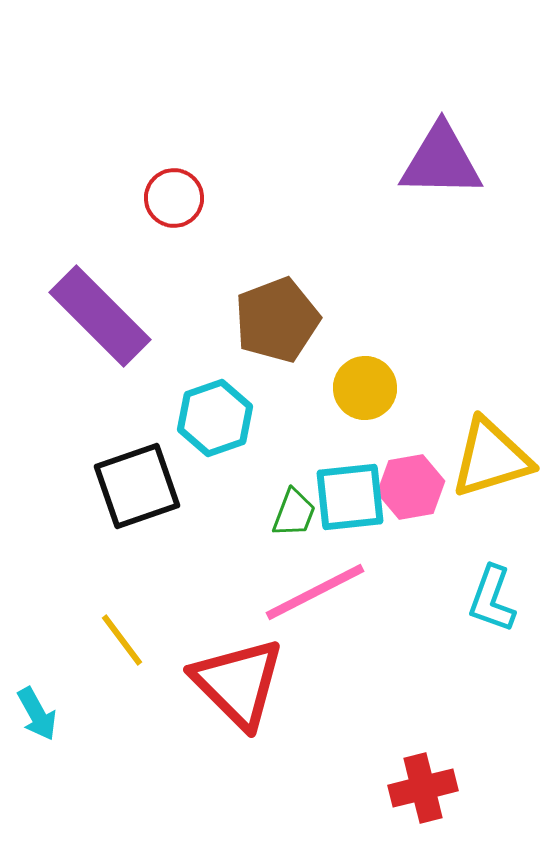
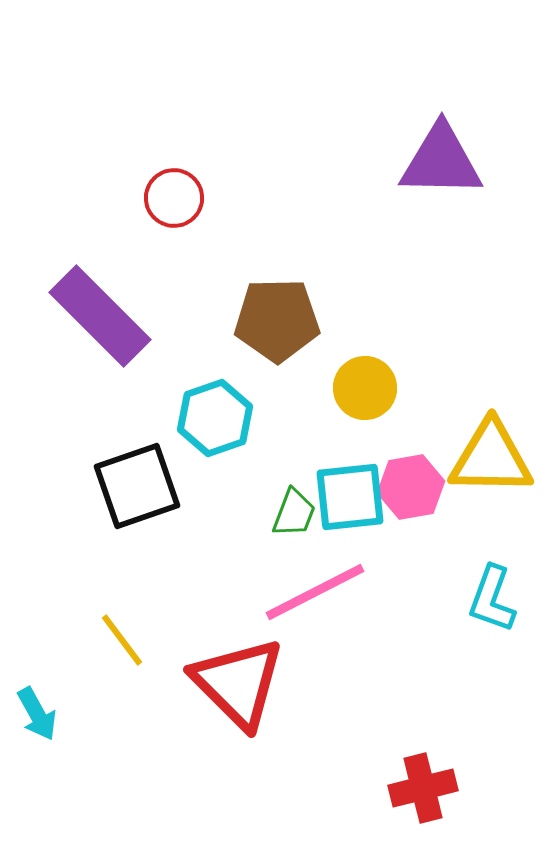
brown pentagon: rotated 20 degrees clockwise
yellow triangle: rotated 18 degrees clockwise
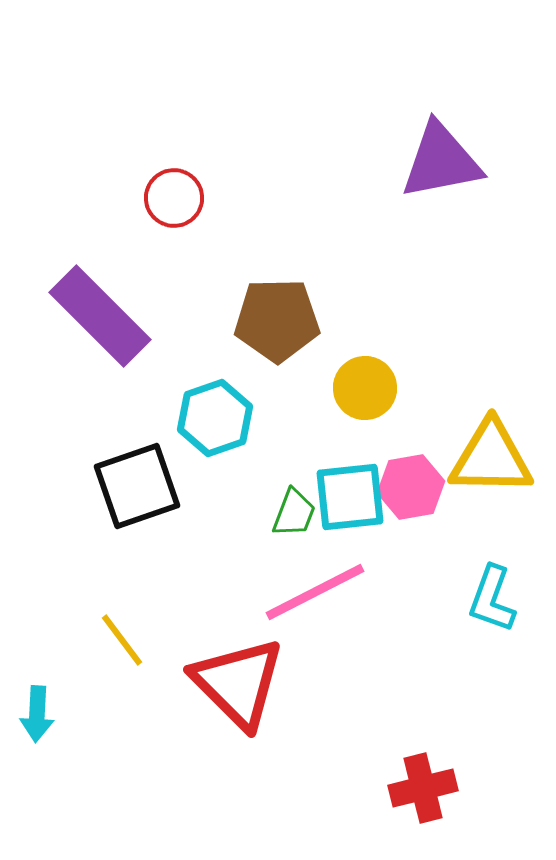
purple triangle: rotated 12 degrees counterclockwise
cyan arrow: rotated 32 degrees clockwise
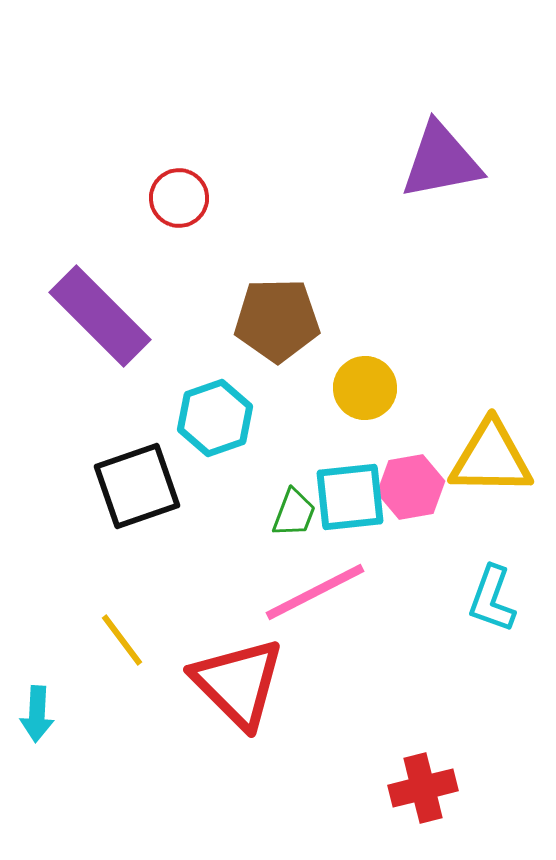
red circle: moved 5 px right
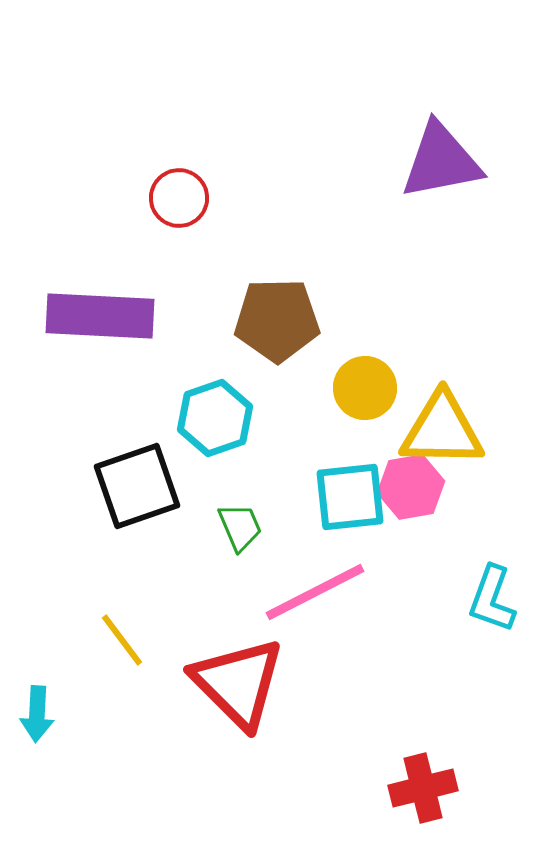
purple rectangle: rotated 42 degrees counterclockwise
yellow triangle: moved 49 px left, 28 px up
green trapezoid: moved 54 px left, 14 px down; rotated 44 degrees counterclockwise
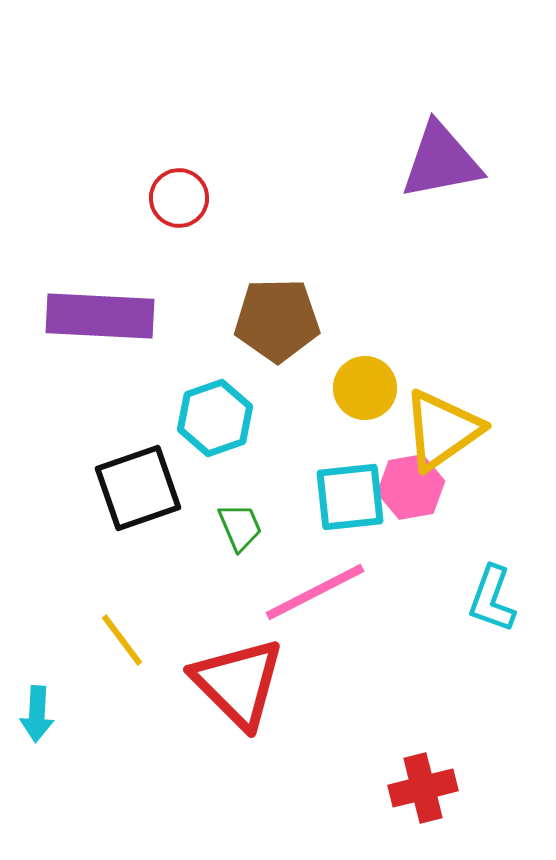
yellow triangle: rotated 36 degrees counterclockwise
black square: moved 1 px right, 2 px down
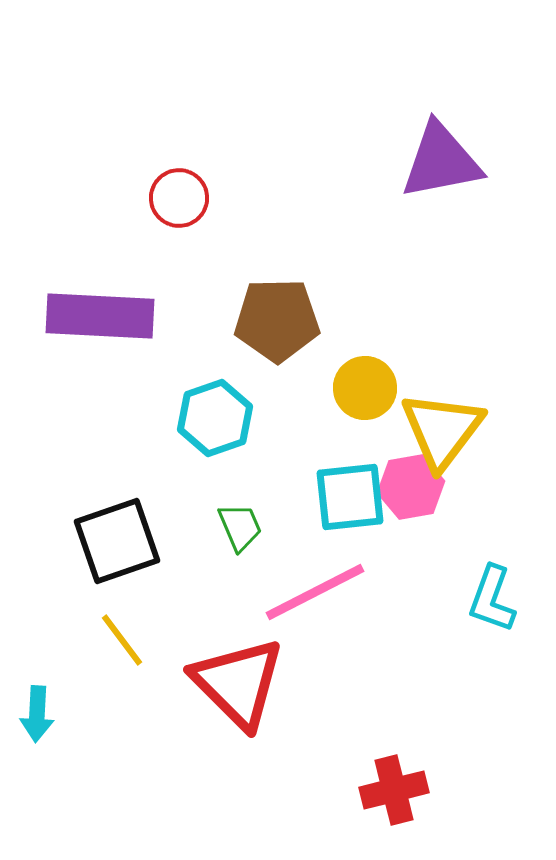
yellow triangle: rotated 18 degrees counterclockwise
black square: moved 21 px left, 53 px down
red cross: moved 29 px left, 2 px down
